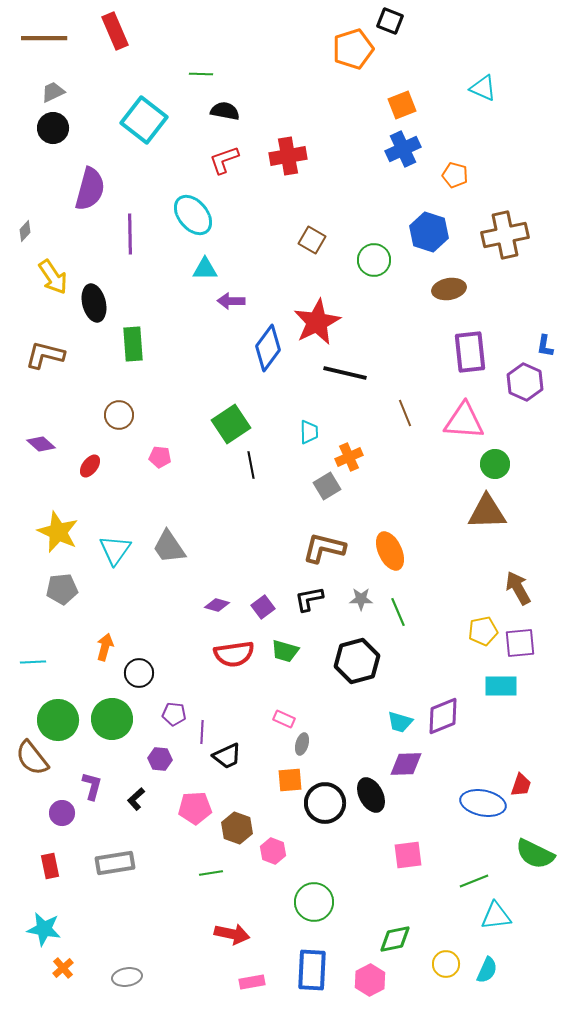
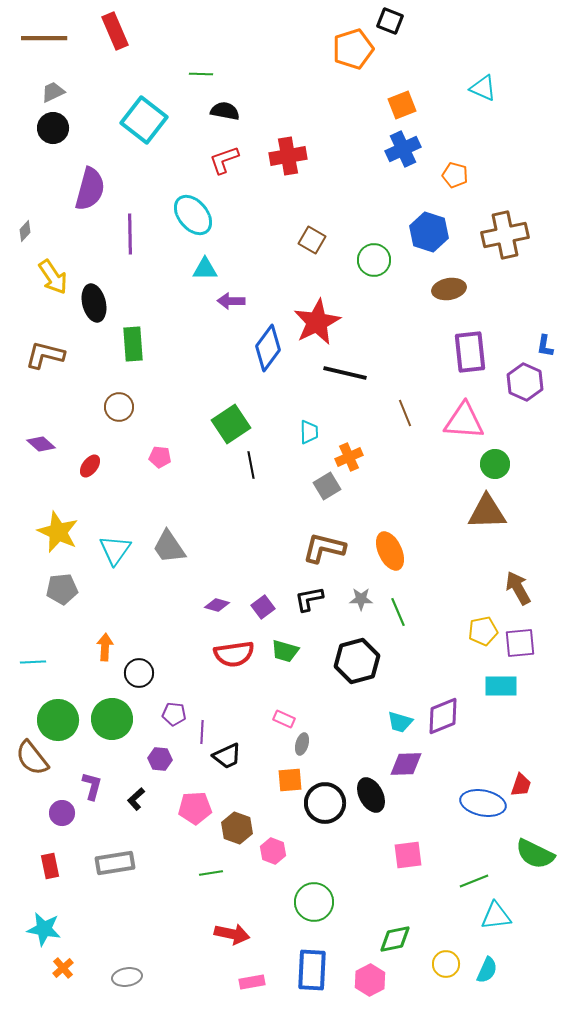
brown circle at (119, 415): moved 8 px up
orange arrow at (105, 647): rotated 12 degrees counterclockwise
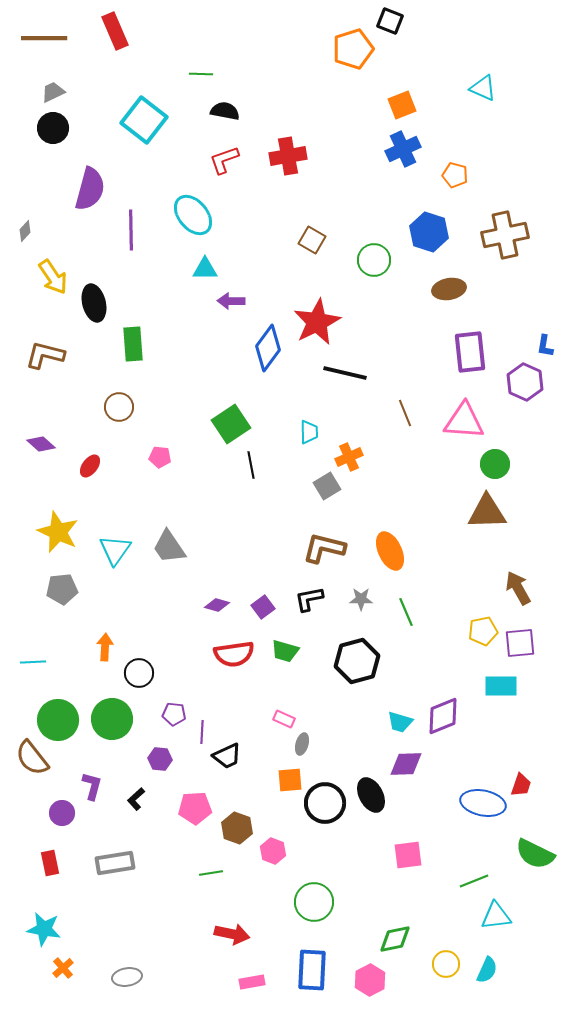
purple line at (130, 234): moved 1 px right, 4 px up
green line at (398, 612): moved 8 px right
red rectangle at (50, 866): moved 3 px up
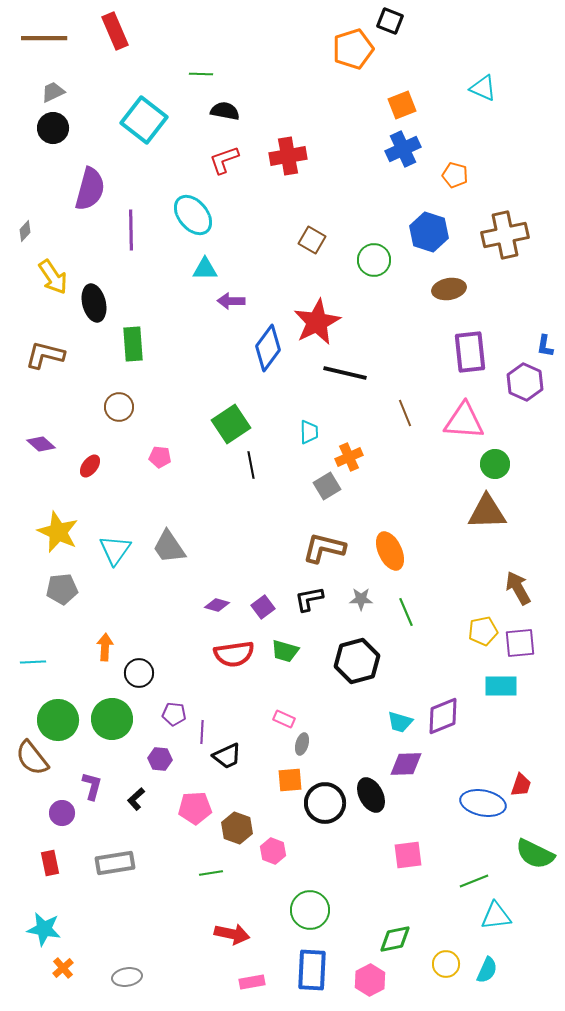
green circle at (314, 902): moved 4 px left, 8 px down
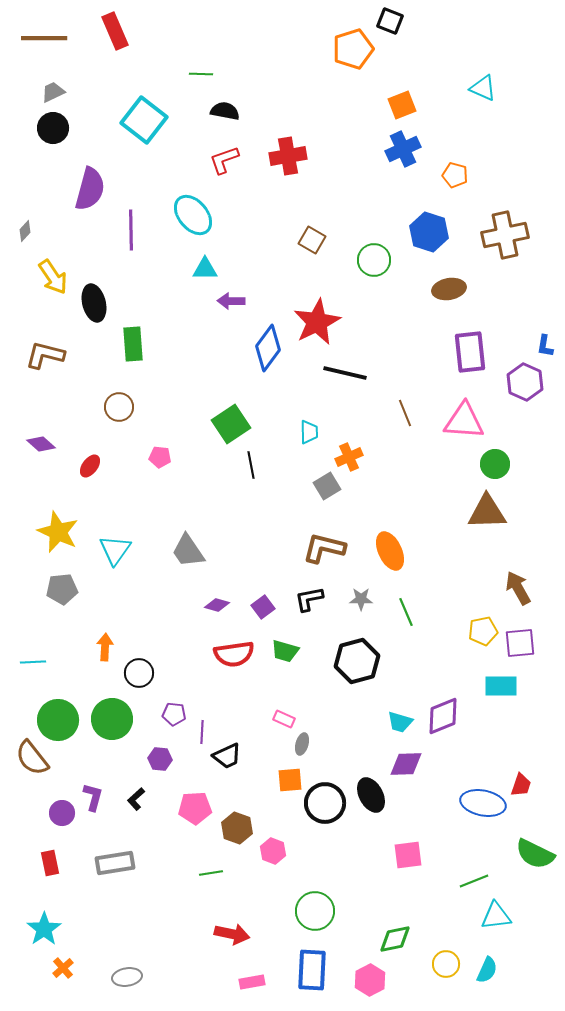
gray trapezoid at (169, 547): moved 19 px right, 4 px down
purple L-shape at (92, 786): moved 1 px right, 11 px down
green circle at (310, 910): moved 5 px right, 1 px down
cyan star at (44, 929): rotated 28 degrees clockwise
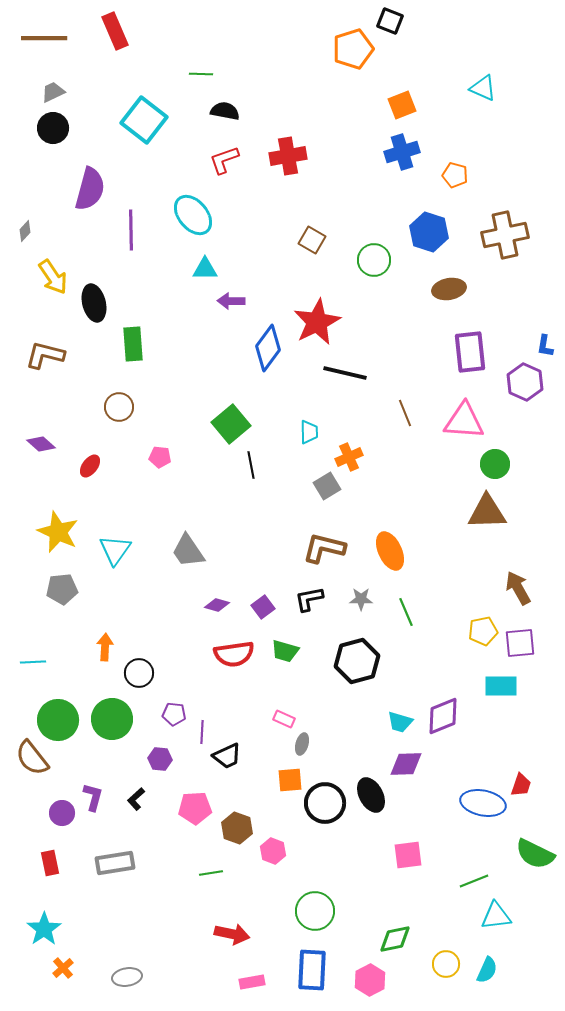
blue cross at (403, 149): moved 1 px left, 3 px down; rotated 8 degrees clockwise
green square at (231, 424): rotated 6 degrees counterclockwise
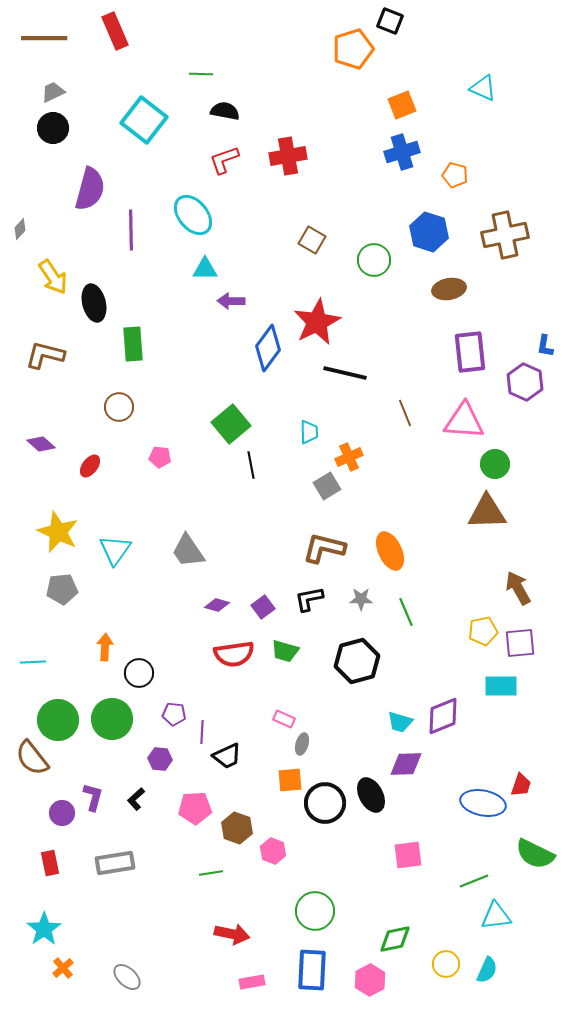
gray diamond at (25, 231): moved 5 px left, 2 px up
gray ellipse at (127, 977): rotated 52 degrees clockwise
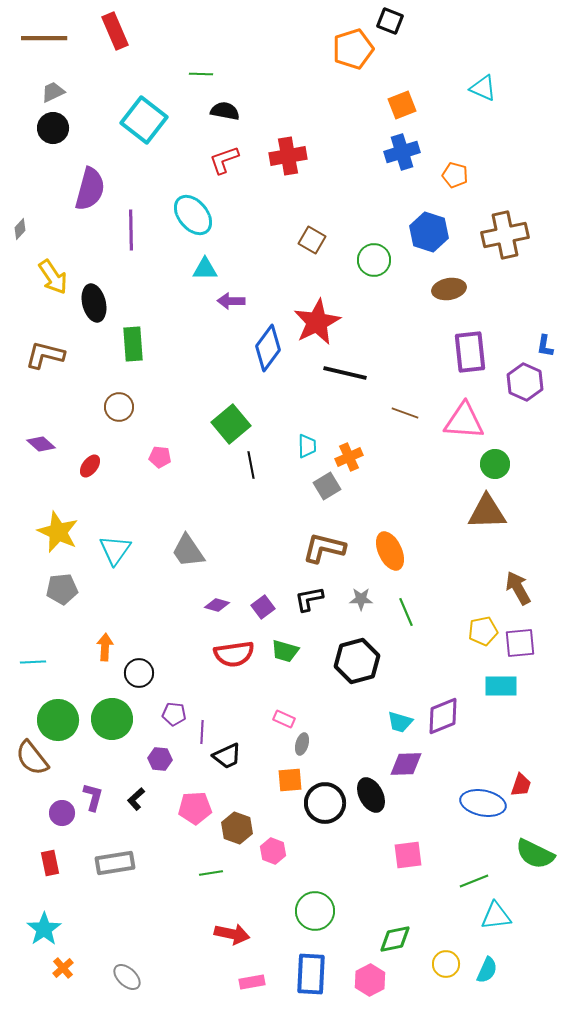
brown line at (405, 413): rotated 48 degrees counterclockwise
cyan trapezoid at (309, 432): moved 2 px left, 14 px down
blue rectangle at (312, 970): moved 1 px left, 4 px down
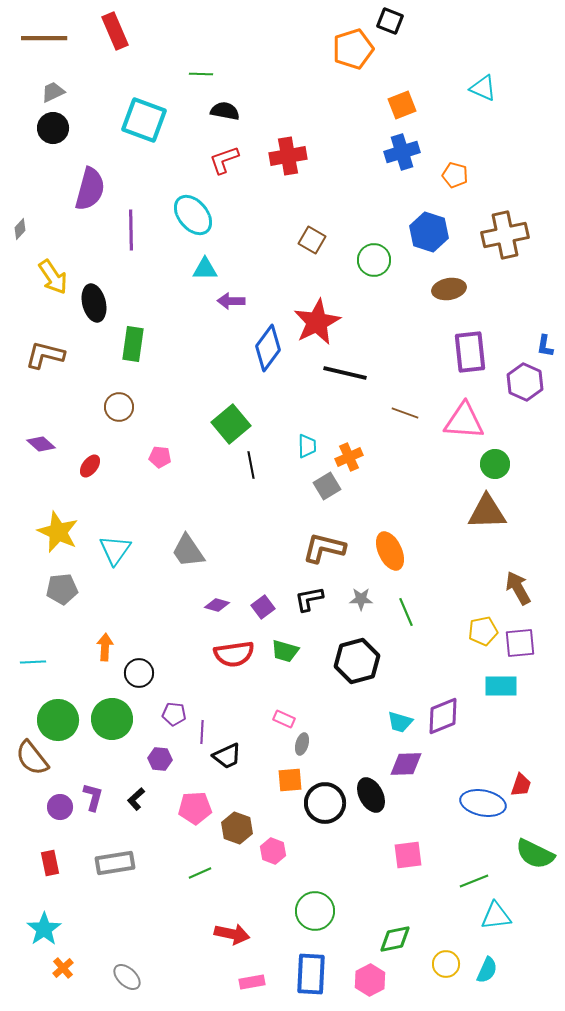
cyan square at (144, 120): rotated 18 degrees counterclockwise
green rectangle at (133, 344): rotated 12 degrees clockwise
purple circle at (62, 813): moved 2 px left, 6 px up
green line at (211, 873): moved 11 px left; rotated 15 degrees counterclockwise
